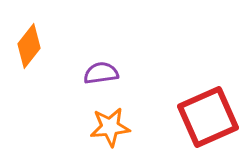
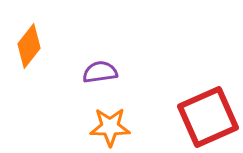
purple semicircle: moved 1 px left, 1 px up
orange star: rotated 6 degrees clockwise
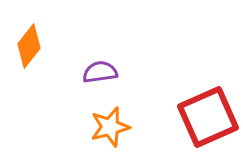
orange star: rotated 15 degrees counterclockwise
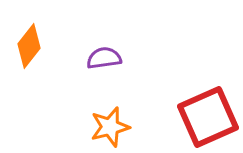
purple semicircle: moved 4 px right, 14 px up
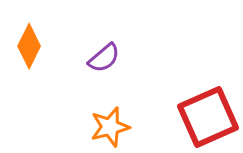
orange diamond: rotated 12 degrees counterclockwise
purple semicircle: rotated 148 degrees clockwise
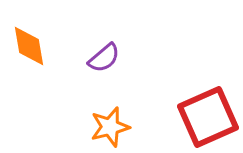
orange diamond: rotated 36 degrees counterclockwise
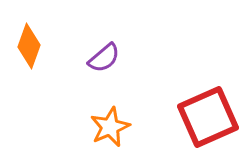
orange diamond: rotated 30 degrees clockwise
orange star: rotated 9 degrees counterclockwise
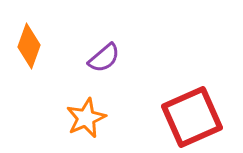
red square: moved 16 px left
orange star: moved 24 px left, 9 px up
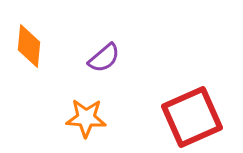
orange diamond: rotated 15 degrees counterclockwise
orange star: rotated 27 degrees clockwise
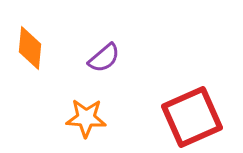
orange diamond: moved 1 px right, 2 px down
